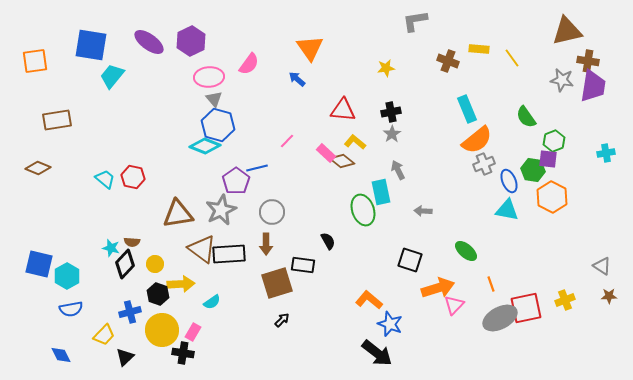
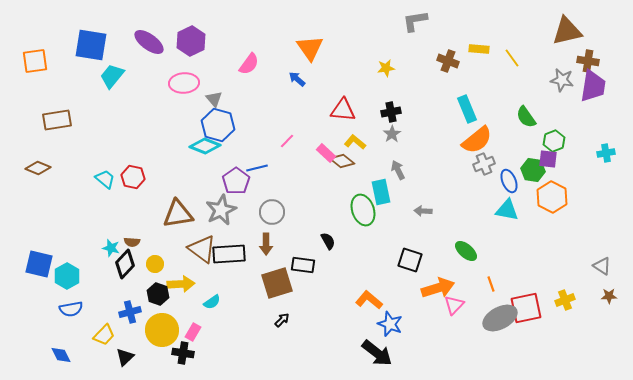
pink ellipse at (209, 77): moved 25 px left, 6 px down
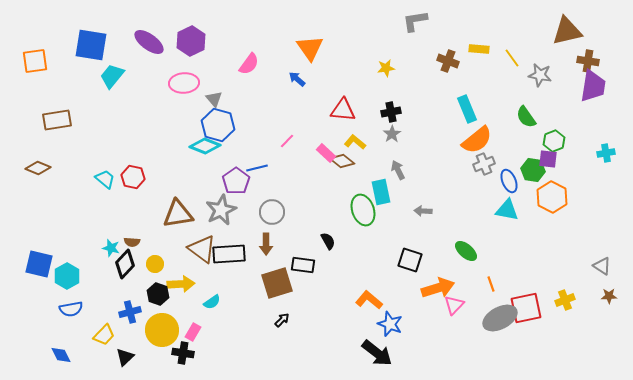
gray star at (562, 80): moved 22 px left, 5 px up
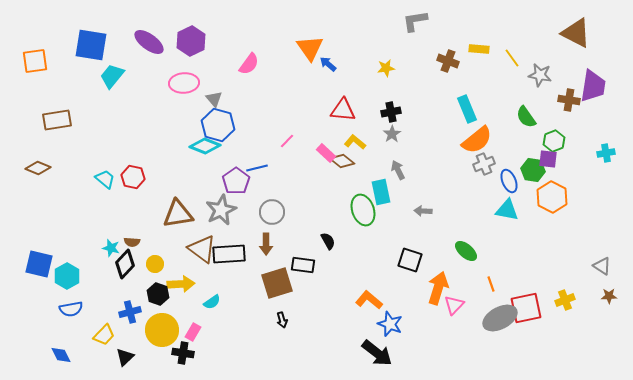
brown triangle at (567, 31): moved 9 px right, 2 px down; rotated 40 degrees clockwise
brown cross at (588, 61): moved 19 px left, 39 px down
blue arrow at (297, 79): moved 31 px right, 15 px up
orange arrow at (438, 288): rotated 56 degrees counterclockwise
black arrow at (282, 320): rotated 119 degrees clockwise
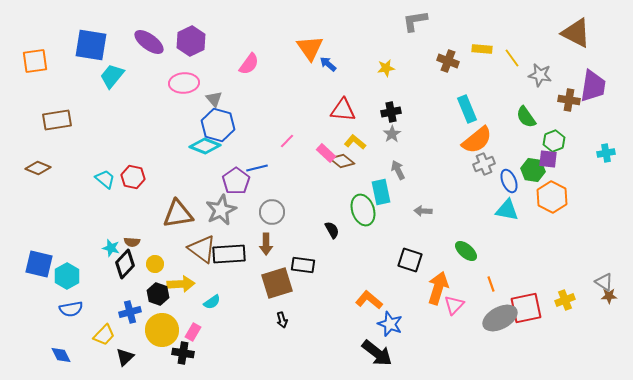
yellow rectangle at (479, 49): moved 3 px right
black semicircle at (328, 241): moved 4 px right, 11 px up
gray triangle at (602, 266): moved 2 px right, 16 px down
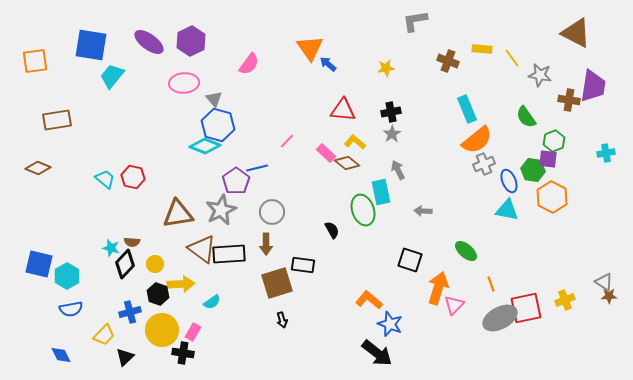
brown diamond at (342, 161): moved 5 px right, 2 px down
